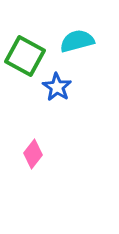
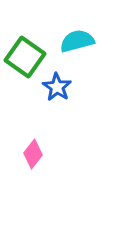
green square: moved 1 px down; rotated 6 degrees clockwise
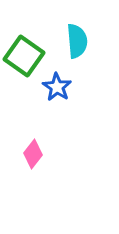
cyan semicircle: rotated 100 degrees clockwise
green square: moved 1 px left, 1 px up
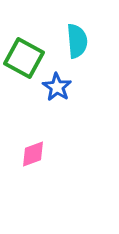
green square: moved 2 px down; rotated 6 degrees counterclockwise
pink diamond: rotated 32 degrees clockwise
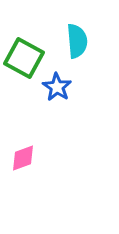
pink diamond: moved 10 px left, 4 px down
